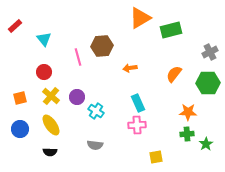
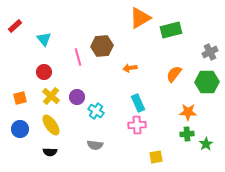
green hexagon: moved 1 px left, 1 px up
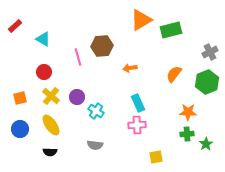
orange triangle: moved 1 px right, 2 px down
cyan triangle: moved 1 px left; rotated 21 degrees counterclockwise
green hexagon: rotated 20 degrees counterclockwise
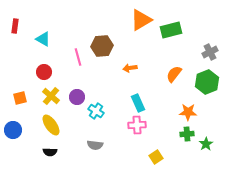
red rectangle: rotated 40 degrees counterclockwise
blue circle: moved 7 px left, 1 px down
yellow square: rotated 24 degrees counterclockwise
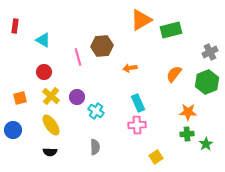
cyan triangle: moved 1 px down
gray semicircle: moved 2 px down; rotated 98 degrees counterclockwise
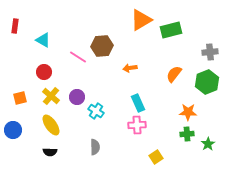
gray cross: rotated 21 degrees clockwise
pink line: rotated 42 degrees counterclockwise
green star: moved 2 px right
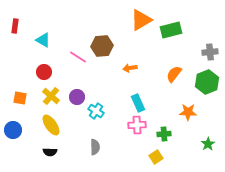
orange square: rotated 24 degrees clockwise
green cross: moved 23 px left
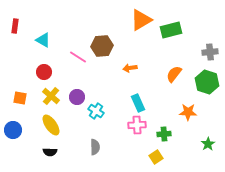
green hexagon: rotated 20 degrees counterclockwise
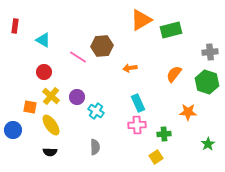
orange square: moved 10 px right, 9 px down
